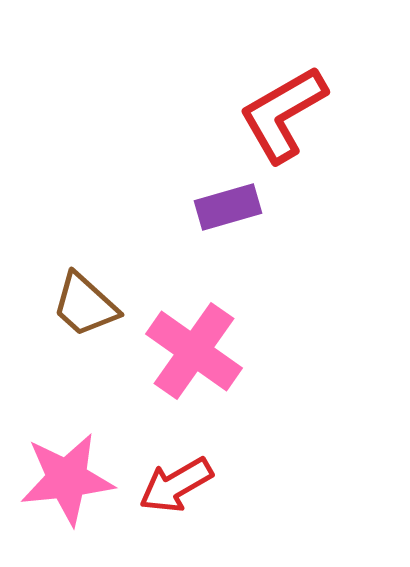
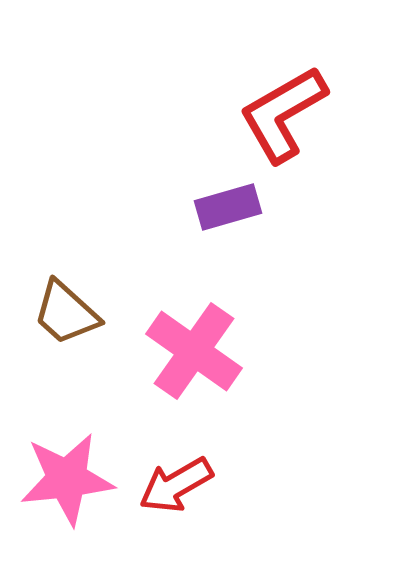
brown trapezoid: moved 19 px left, 8 px down
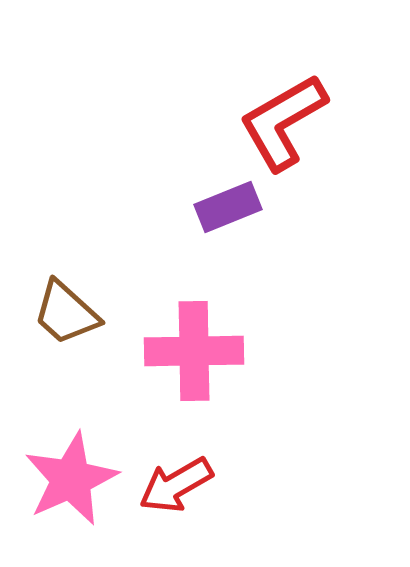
red L-shape: moved 8 px down
purple rectangle: rotated 6 degrees counterclockwise
pink cross: rotated 36 degrees counterclockwise
pink star: moved 4 px right; rotated 18 degrees counterclockwise
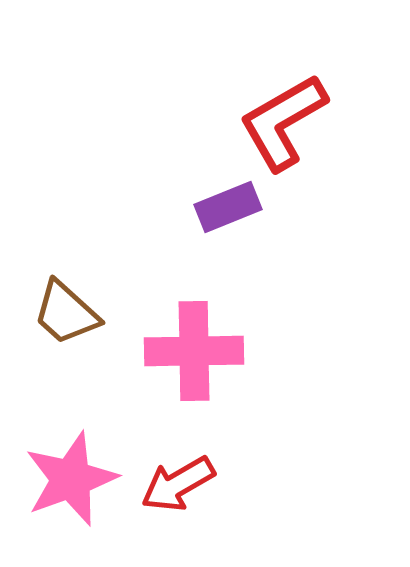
pink star: rotated 4 degrees clockwise
red arrow: moved 2 px right, 1 px up
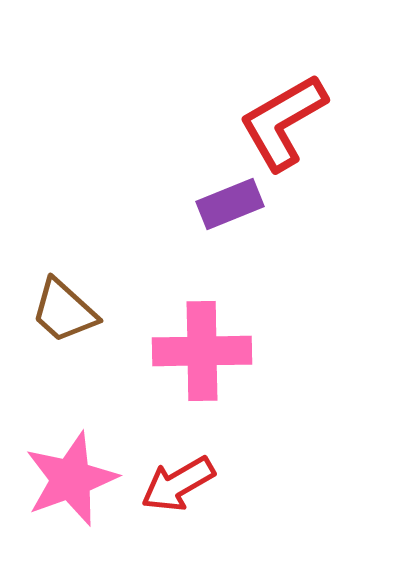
purple rectangle: moved 2 px right, 3 px up
brown trapezoid: moved 2 px left, 2 px up
pink cross: moved 8 px right
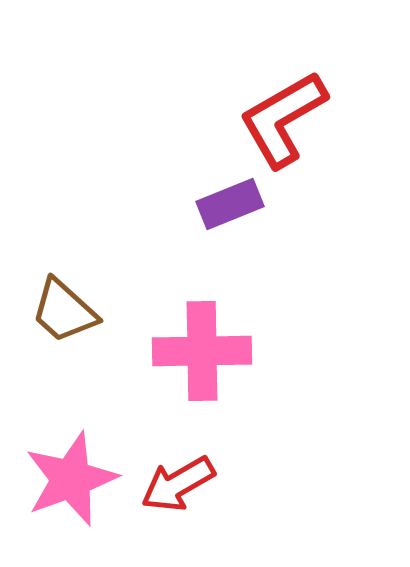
red L-shape: moved 3 px up
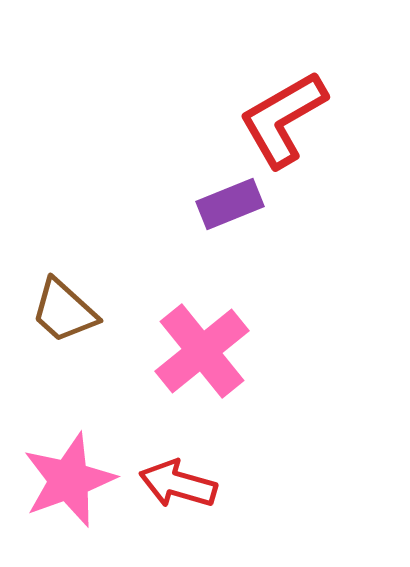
pink cross: rotated 38 degrees counterclockwise
pink star: moved 2 px left, 1 px down
red arrow: rotated 46 degrees clockwise
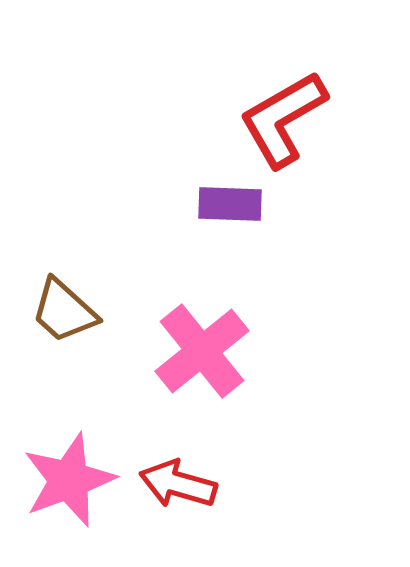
purple rectangle: rotated 24 degrees clockwise
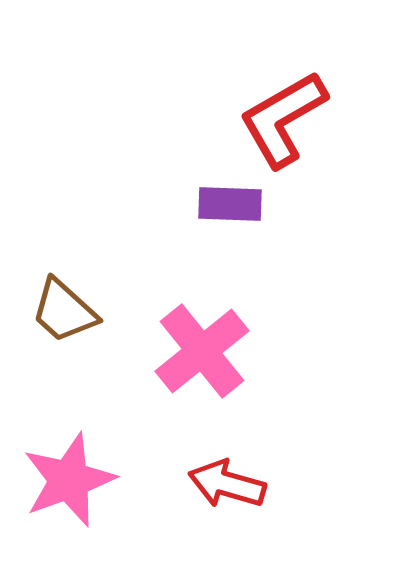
red arrow: moved 49 px right
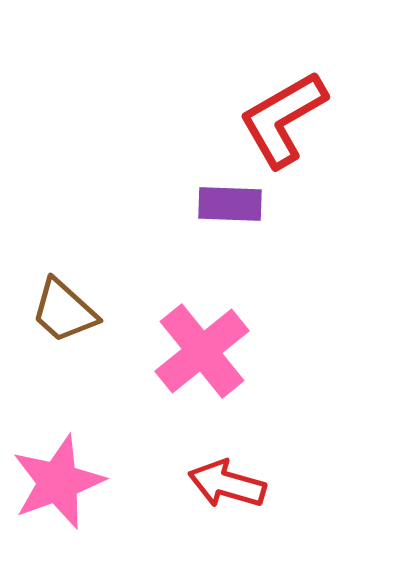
pink star: moved 11 px left, 2 px down
